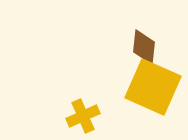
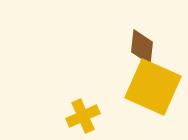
brown diamond: moved 2 px left
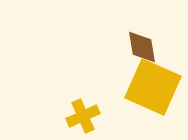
brown diamond: rotated 15 degrees counterclockwise
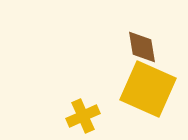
yellow square: moved 5 px left, 2 px down
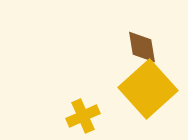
yellow square: rotated 24 degrees clockwise
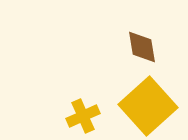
yellow square: moved 17 px down
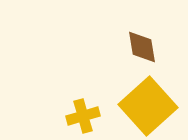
yellow cross: rotated 8 degrees clockwise
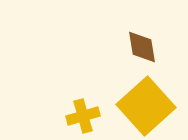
yellow square: moved 2 px left
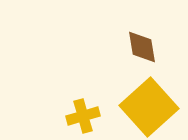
yellow square: moved 3 px right, 1 px down
